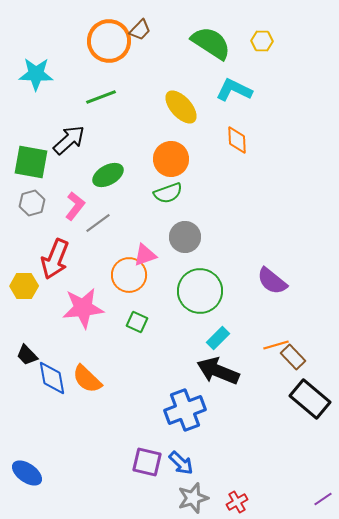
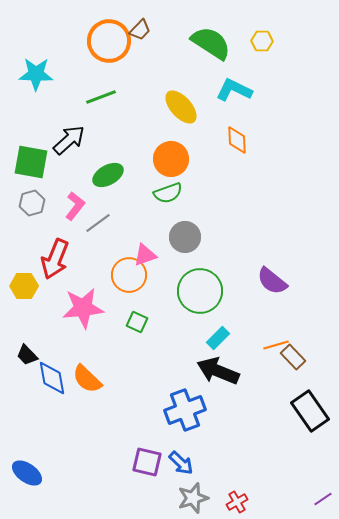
black rectangle at (310, 399): moved 12 px down; rotated 15 degrees clockwise
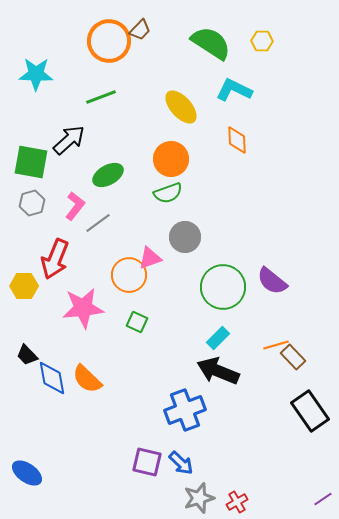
pink triangle at (145, 255): moved 5 px right, 3 px down
green circle at (200, 291): moved 23 px right, 4 px up
gray star at (193, 498): moved 6 px right
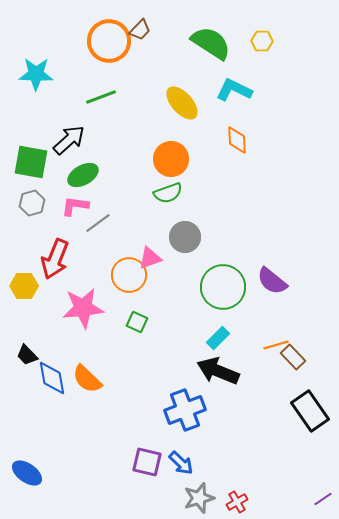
yellow ellipse at (181, 107): moved 1 px right, 4 px up
green ellipse at (108, 175): moved 25 px left
pink L-shape at (75, 206): rotated 120 degrees counterclockwise
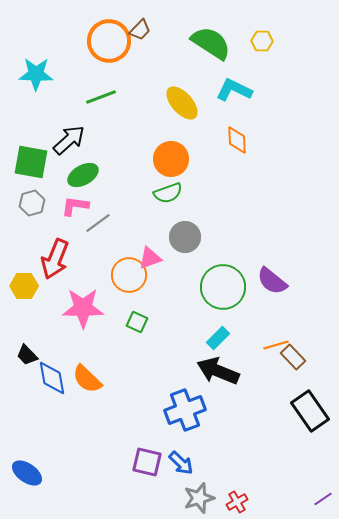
pink star at (83, 308): rotated 6 degrees clockwise
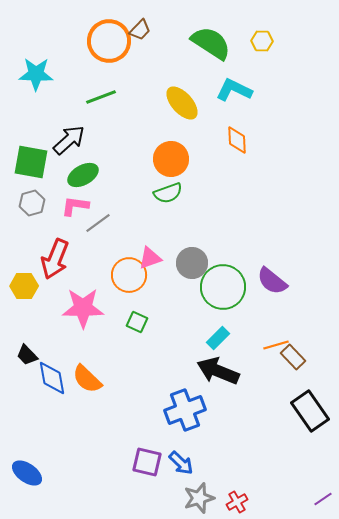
gray circle at (185, 237): moved 7 px right, 26 px down
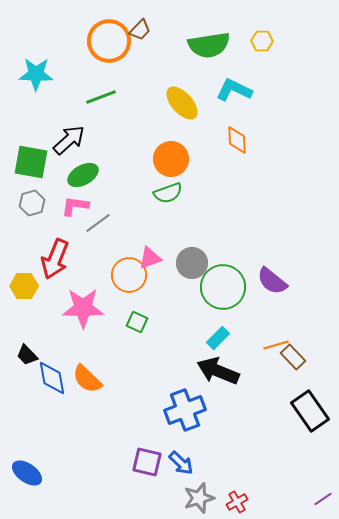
green semicircle at (211, 43): moved 2 px left, 2 px down; rotated 138 degrees clockwise
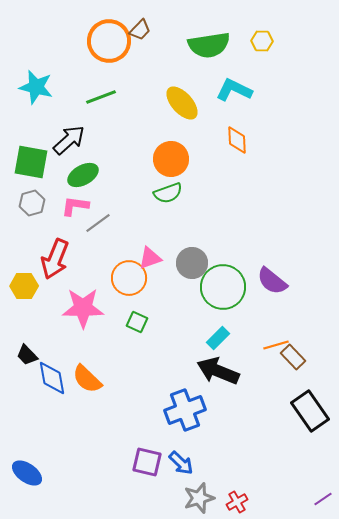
cyan star at (36, 74): moved 13 px down; rotated 12 degrees clockwise
orange circle at (129, 275): moved 3 px down
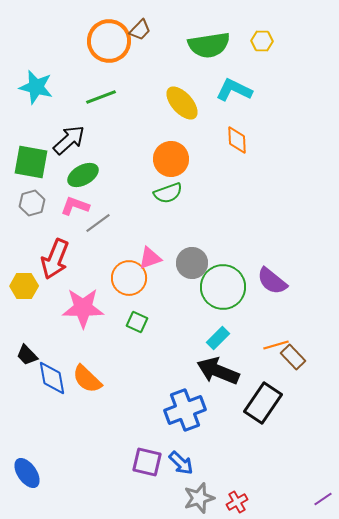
pink L-shape at (75, 206): rotated 12 degrees clockwise
black rectangle at (310, 411): moved 47 px left, 8 px up; rotated 69 degrees clockwise
blue ellipse at (27, 473): rotated 20 degrees clockwise
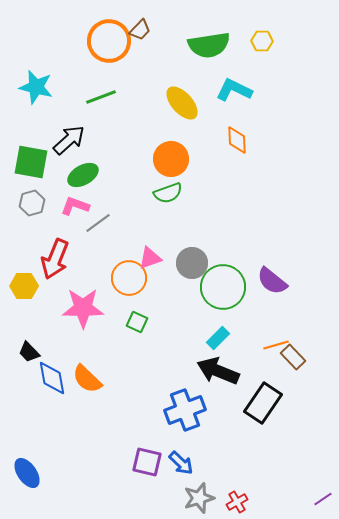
black trapezoid at (27, 355): moved 2 px right, 3 px up
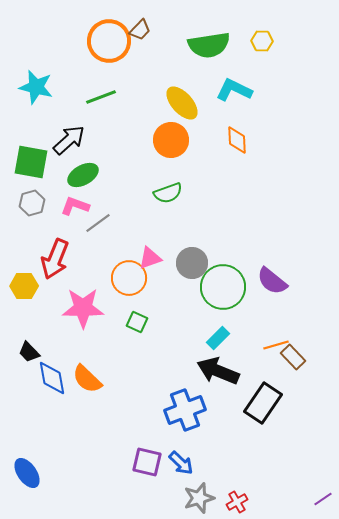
orange circle at (171, 159): moved 19 px up
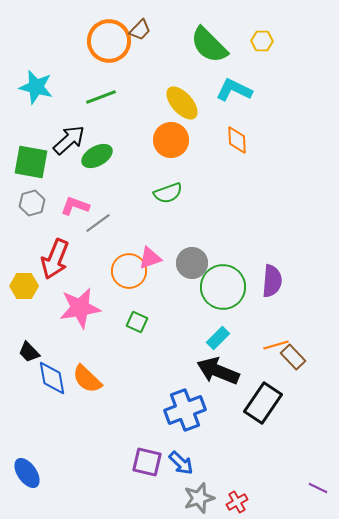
green semicircle at (209, 45): rotated 54 degrees clockwise
green ellipse at (83, 175): moved 14 px right, 19 px up
orange circle at (129, 278): moved 7 px up
purple semicircle at (272, 281): rotated 124 degrees counterclockwise
pink star at (83, 308): moved 3 px left; rotated 9 degrees counterclockwise
purple line at (323, 499): moved 5 px left, 11 px up; rotated 60 degrees clockwise
